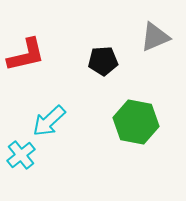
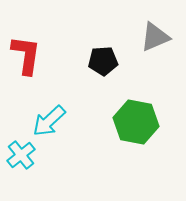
red L-shape: rotated 69 degrees counterclockwise
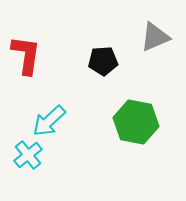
cyan cross: moved 7 px right
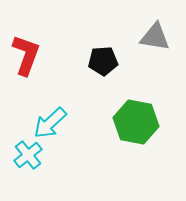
gray triangle: rotated 32 degrees clockwise
red L-shape: rotated 12 degrees clockwise
cyan arrow: moved 1 px right, 2 px down
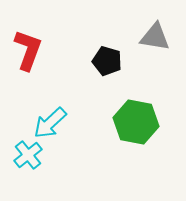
red L-shape: moved 2 px right, 5 px up
black pentagon: moved 4 px right; rotated 20 degrees clockwise
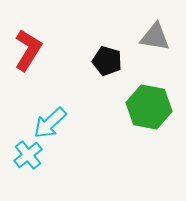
red L-shape: rotated 12 degrees clockwise
green hexagon: moved 13 px right, 15 px up
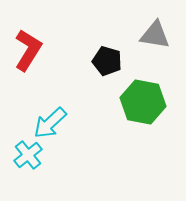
gray triangle: moved 2 px up
green hexagon: moved 6 px left, 5 px up
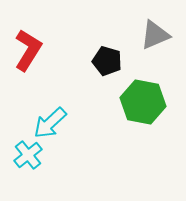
gray triangle: rotated 32 degrees counterclockwise
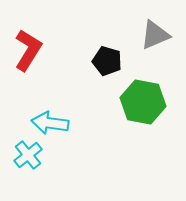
cyan arrow: rotated 51 degrees clockwise
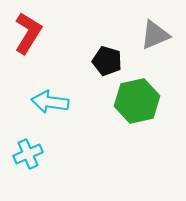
red L-shape: moved 17 px up
green hexagon: moved 6 px left, 1 px up; rotated 24 degrees counterclockwise
cyan arrow: moved 21 px up
cyan cross: moved 1 px up; rotated 16 degrees clockwise
